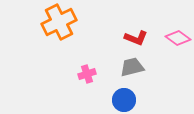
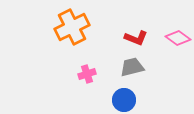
orange cross: moved 13 px right, 5 px down
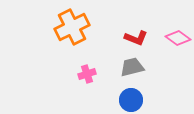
blue circle: moved 7 px right
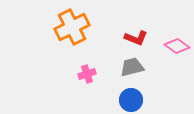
pink diamond: moved 1 px left, 8 px down
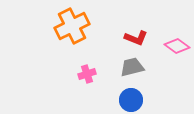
orange cross: moved 1 px up
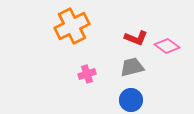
pink diamond: moved 10 px left
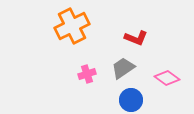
pink diamond: moved 32 px down
gray trapezoid: moved 9 px left, 1 px down; rotated 20 degrees counterclockwise
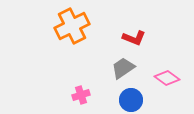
red L-shape: moved 2 px left
pink cross: moved 6 px left, 21 px down
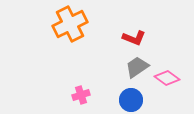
orange cross: moved 2 px left, 2 px up
gray trapezoid: moved 14 px right, 1 px up
